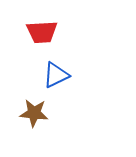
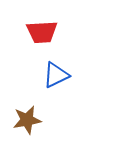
brown star: moved 7 px left, 7 px down; rotated 16 degrees counterclockwise
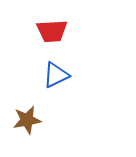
red trapezoid: moved 10 px right, 1 px up
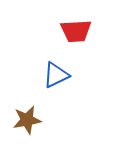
red trapezoid: moved 24 px right
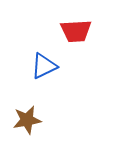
blue triangle: moved 12 px left, 9 px up
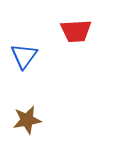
blue triangle: moved 20 px left, 10 px up; rotated 28 degrees counterclockwise
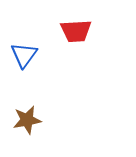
blue triangle: moved 1 px up
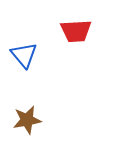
blue triangle: rotated 16 degrees counterclockwise
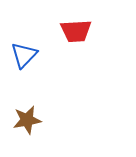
blue triangle: rotated 24 degrees clockwise
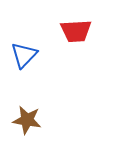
brown star: rotated 20 degrees clockwise
